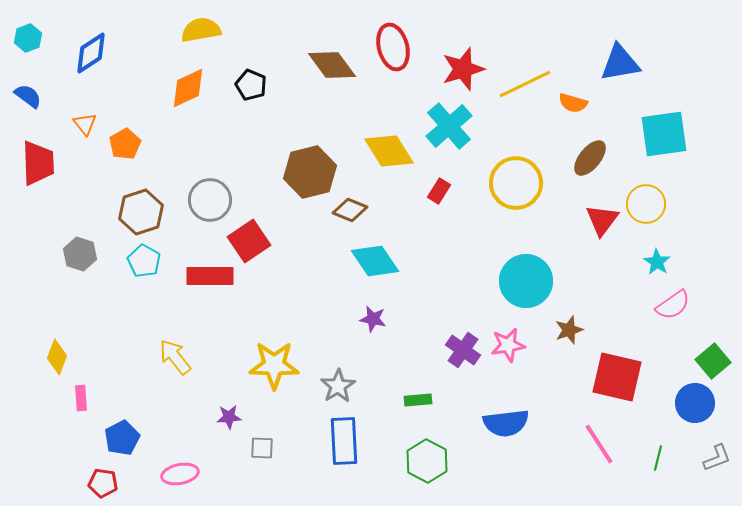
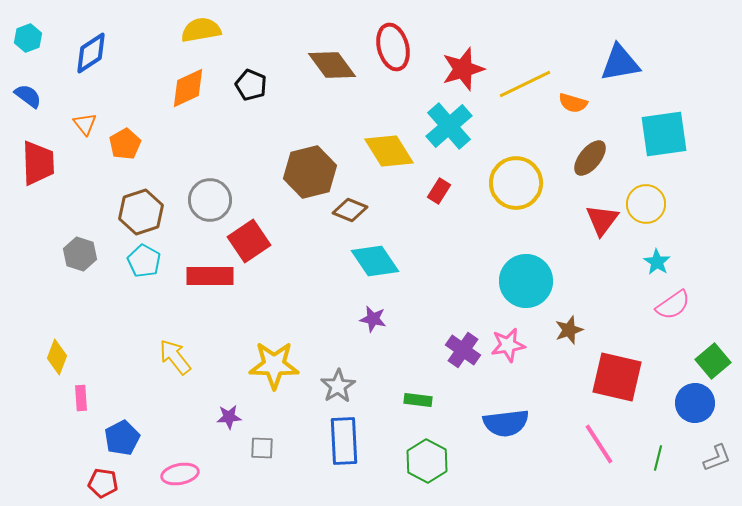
green rectangle at (418, 400): rotated 12 degrees clockwise
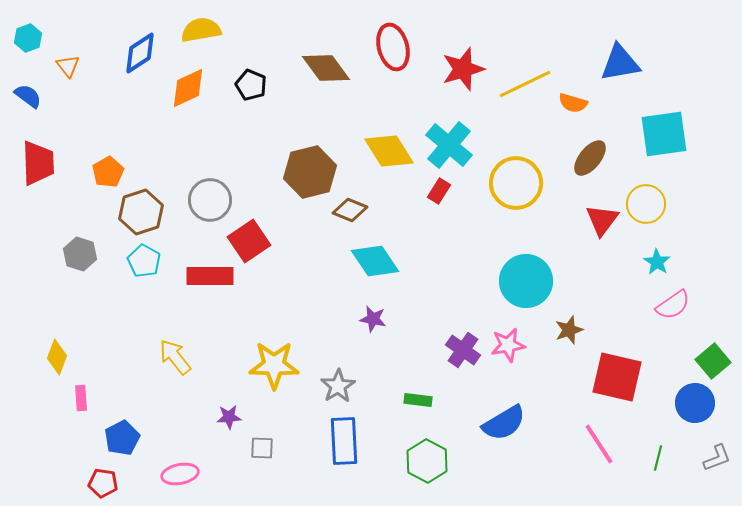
blue diamond at (91, 53): moved 49 px right
brown diamond at (332, 65): moved 6 px left, 3 px down
orange triangle at (85, 124): moved 17 px left, 58 px up
cyan cross at (449, 126): moved 19 px down; rotated 9 degrees counterclockwise
orange pentagon at (125, 144): moved 17 px left, 28 px down
blue semicircle at (506, 423): moved 2 px left; rotated 24 degrees counterclockwise
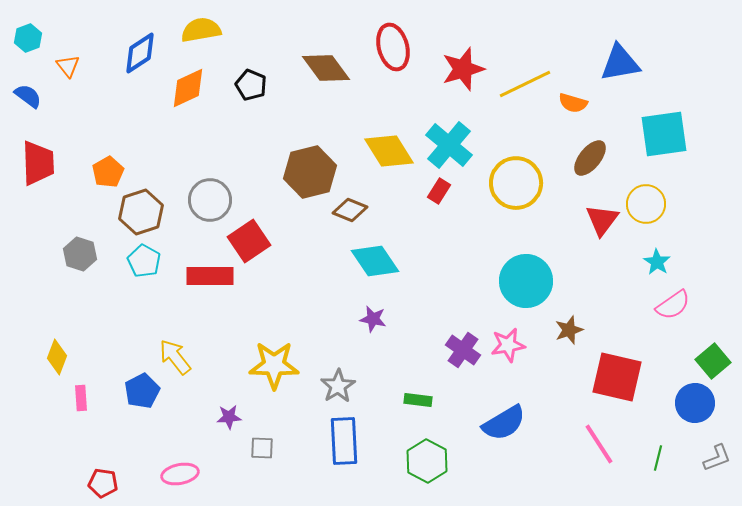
blue pentagon at (122, 438): moved 20 px right, 47 px up
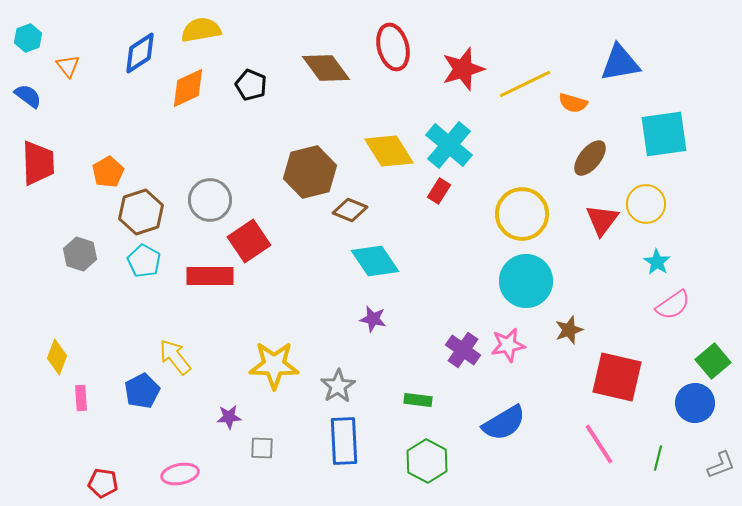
yellow circle at (516, 183): moved 6 px right, 31 px down
gray L-shape at (717, 458): moved 4 px right, 7 px down
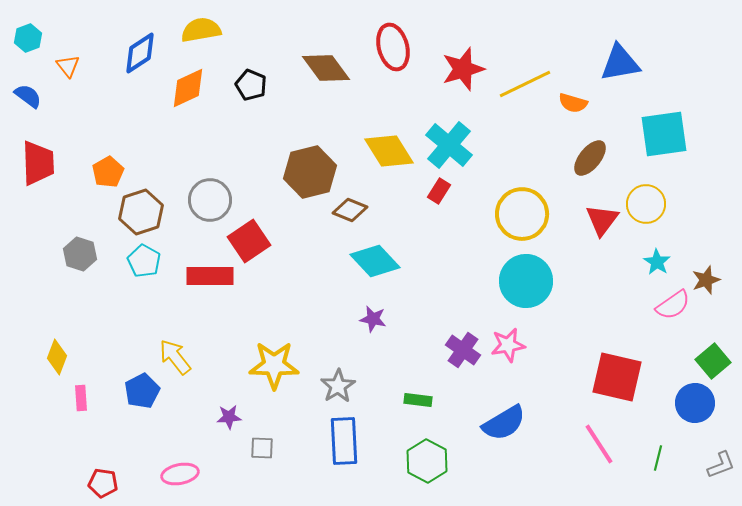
cyan diamond at (375, 261): rotated 9 degrees counterclockwise
brown star at (569, 330): moved 137 px right, 50 px up
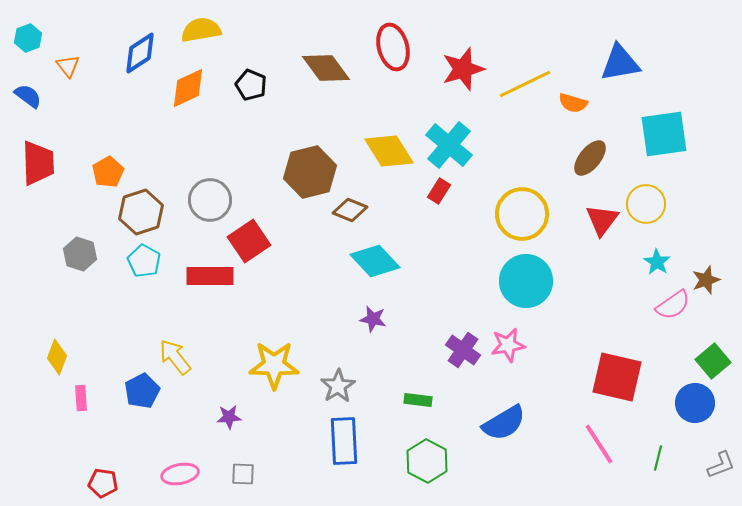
gray square at (262, 448): moved 19 px left, 26 px down
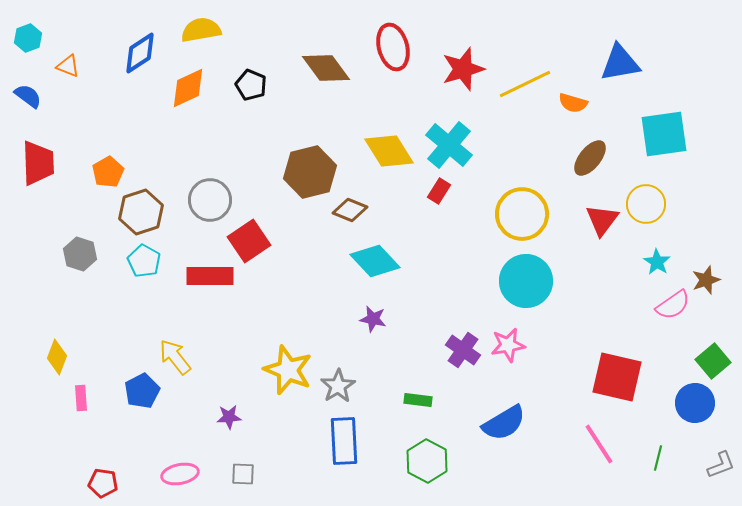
orange triangle at (68, 66): rotated 30 degrees counterclockwise
yellow star at (274, 365): moved 14 px right, 5 px down; rotated 21 degrees clockwise
